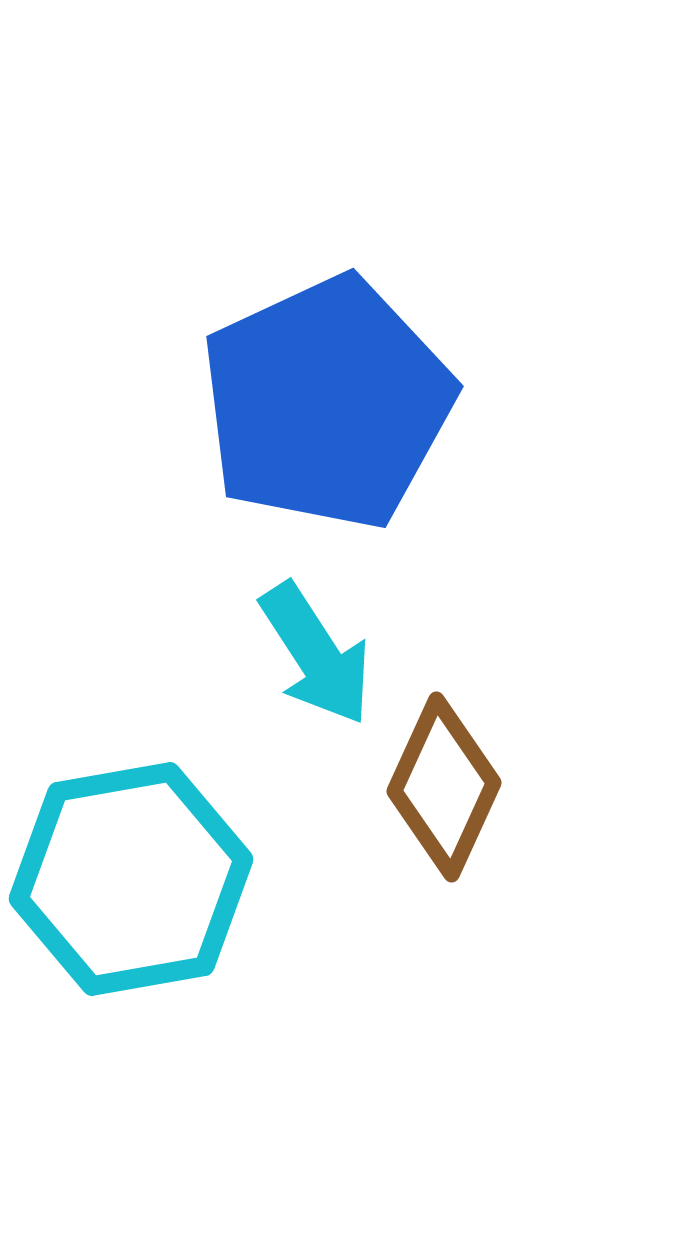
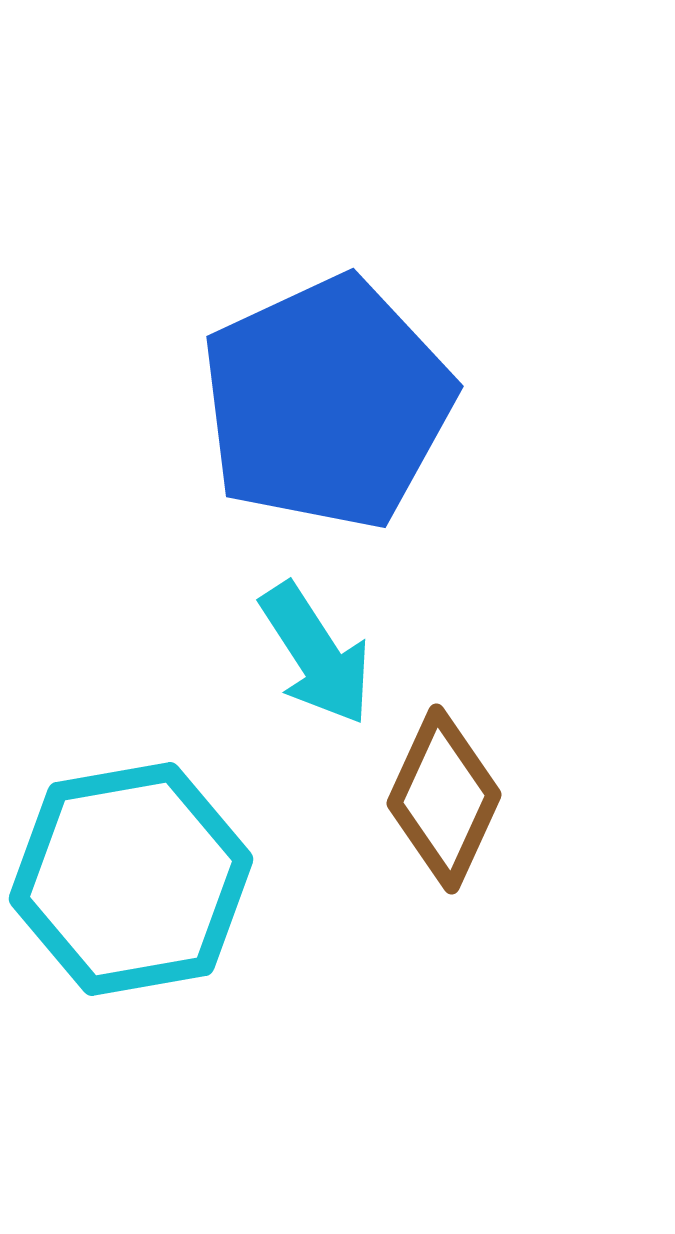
brown diamond: moved 12 px down
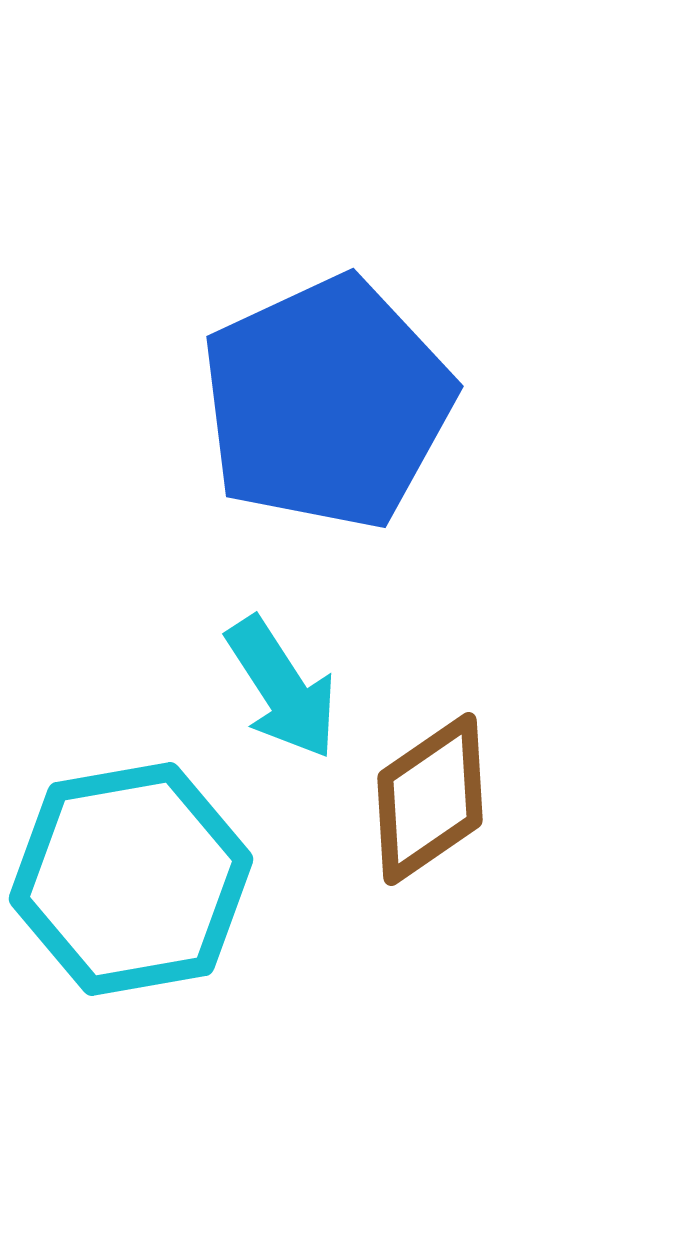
cyan arrow: moved 34 px left, 34 px down
brown diamond: moved 14 px left; rotated 31 degrees clockwise
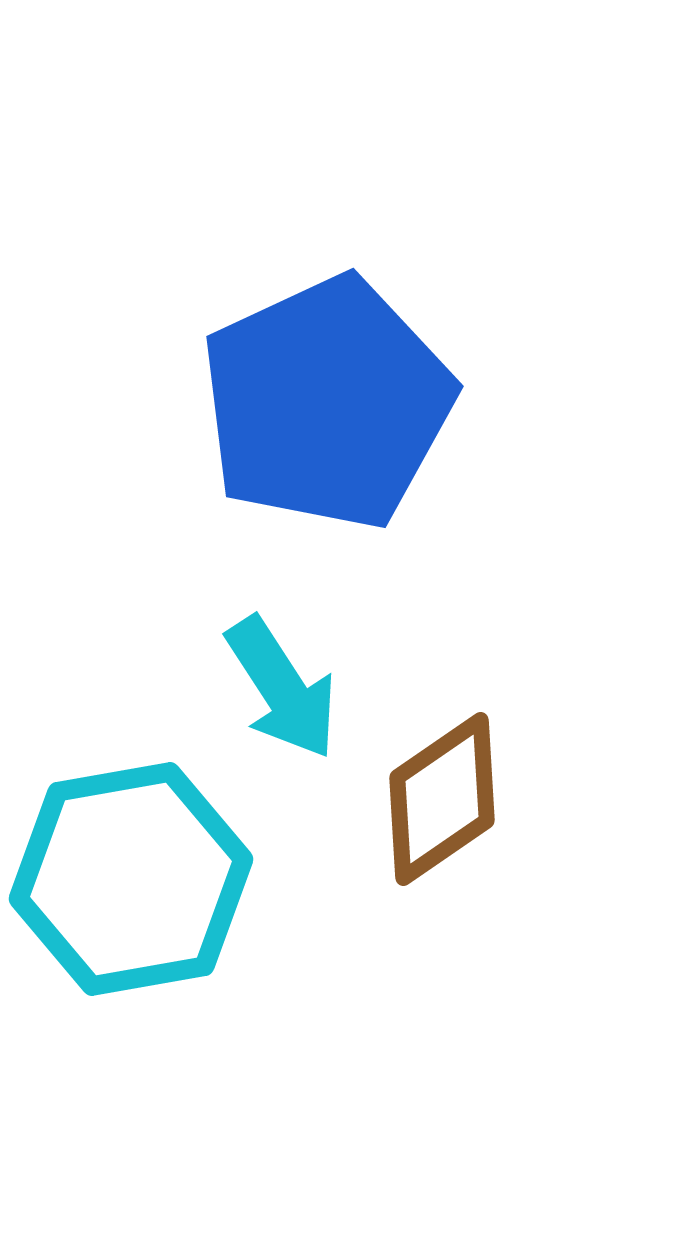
brown diamond: moved 12 px right
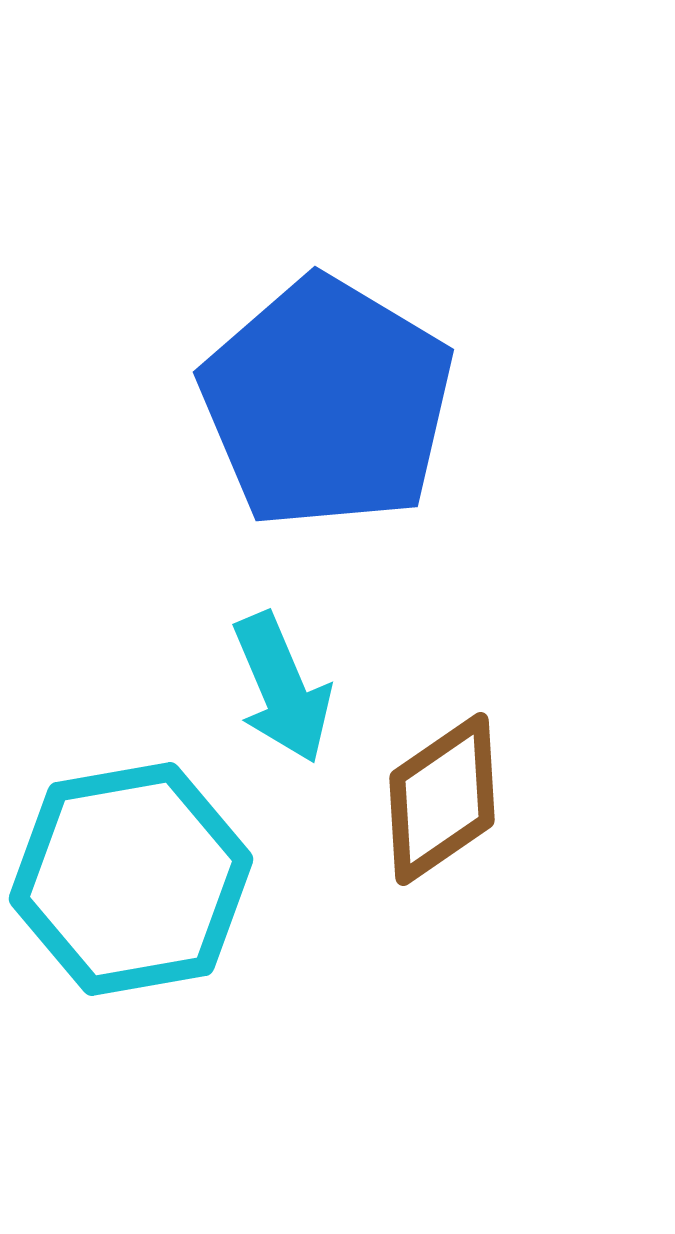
blue pentagon: rotated 16 degrees counterclockwise
cyan arrow: rotated 10 degrees clockwise
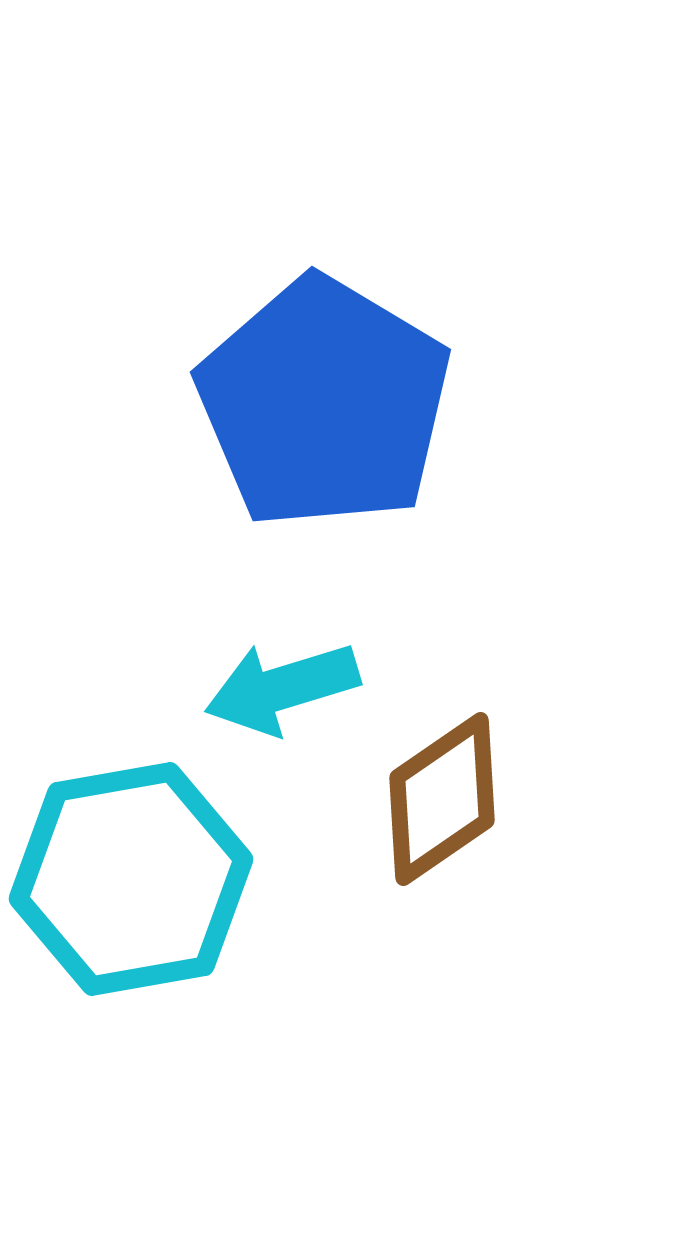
blue pentagon: moved 3 px left
cyan arrow: rotated 96 degrees clockwise
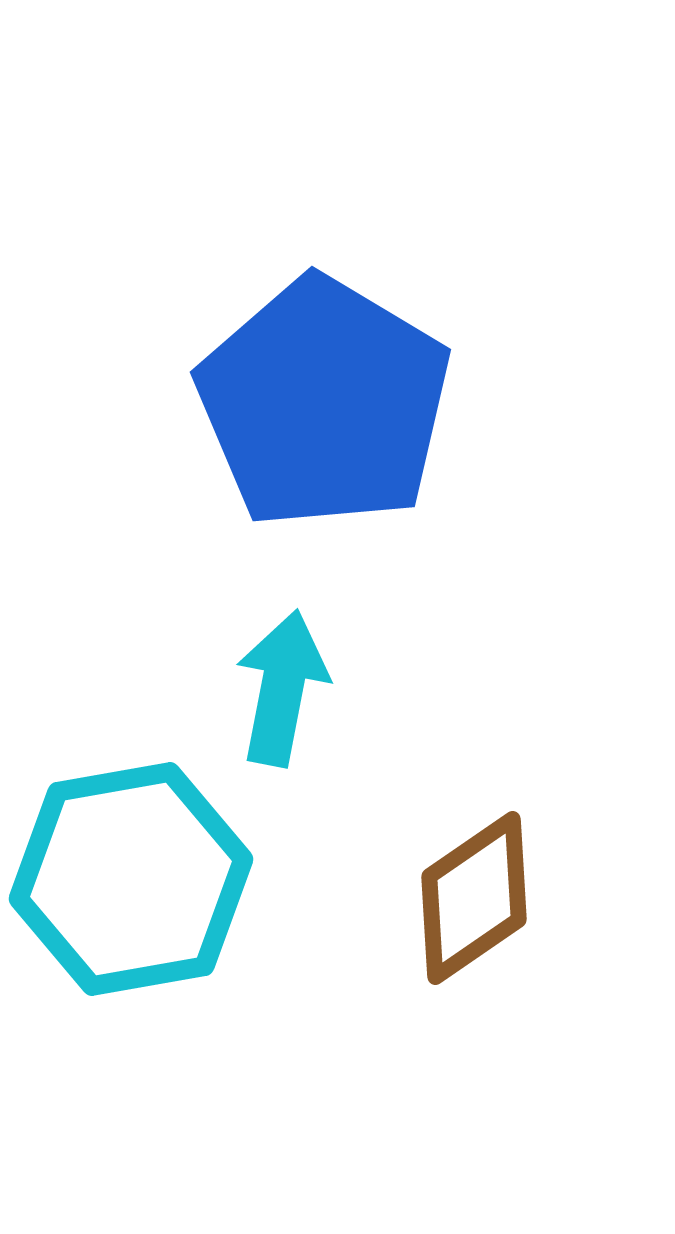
cyan arrow: rotated 118 degrees clockwise
brown diamond: moved 32 px right, 99 px down
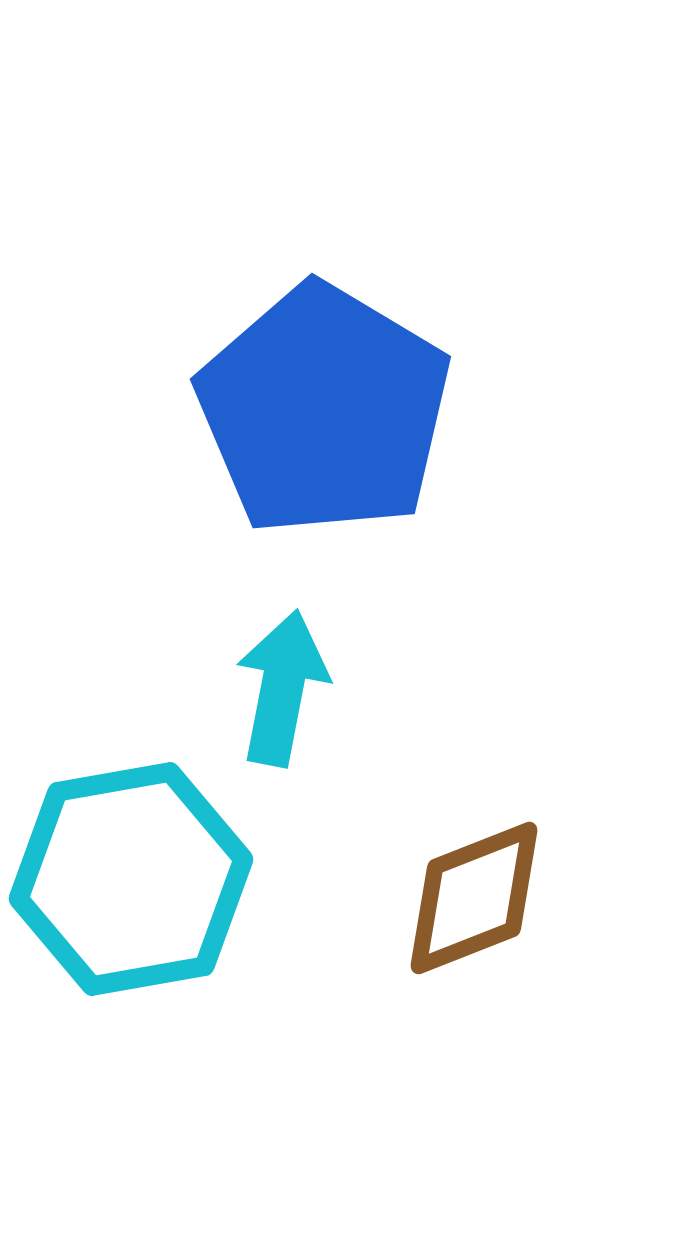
blue pentagon: moved 7 px down
brown diamond: rotated 13 degrees clockwise
